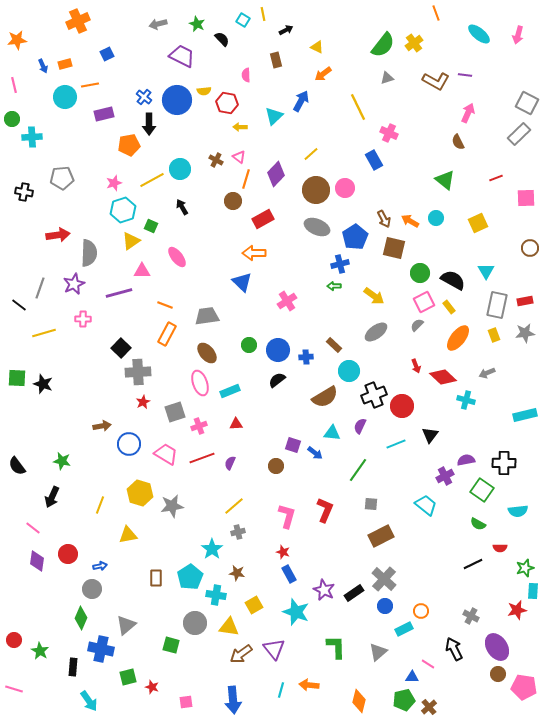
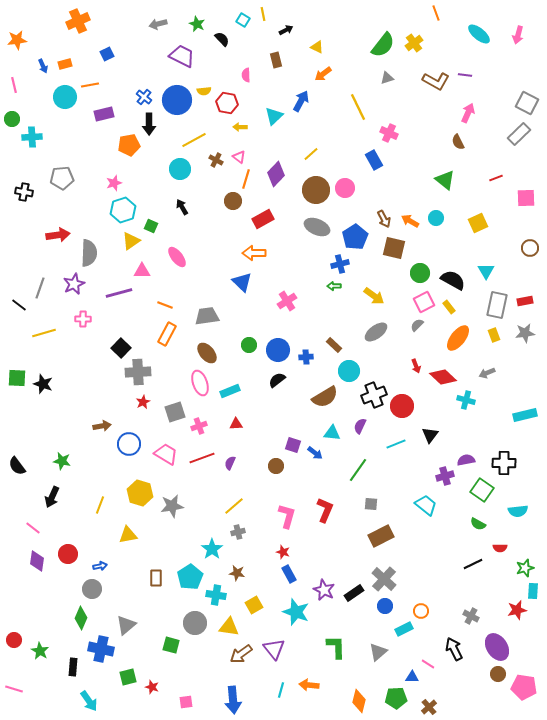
yellow line at (152, 180): moved 42 px right, 40 px up
purple cross at (445, 476): rotated 12 degrees clockwise
green pentagon at (404, 700): moved 8 px left, 2 px up; rotated 10 degrees clockwise
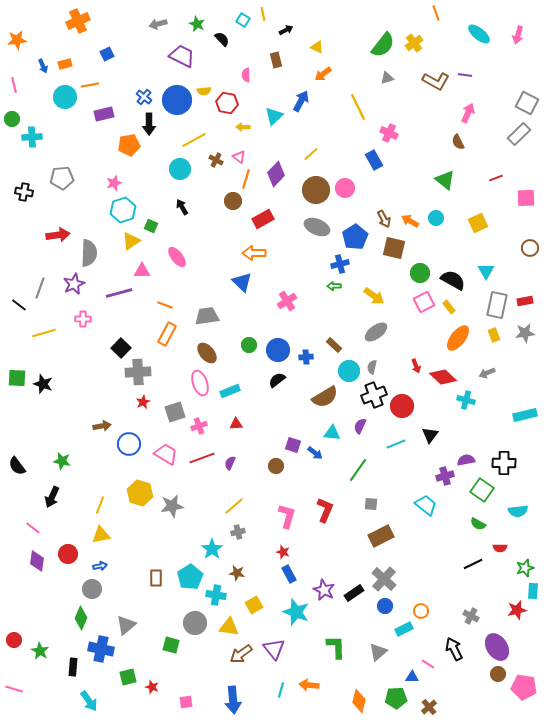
yellow arrow at (240, 127): moved 3 px right
gray semicircle at (417, 325): moved 45 px left, 42 px down; rotated 32 degrees counterclockwise
yellow triangle at (128, 535): moved 27 px left
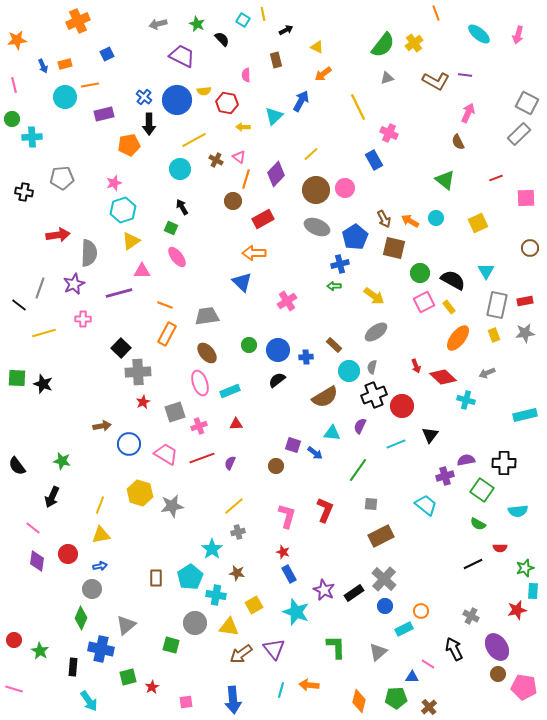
green square at (151, 226): moved 20 px right, 2 px down
red star at (152, 687): rotated 24 degrees clockwise
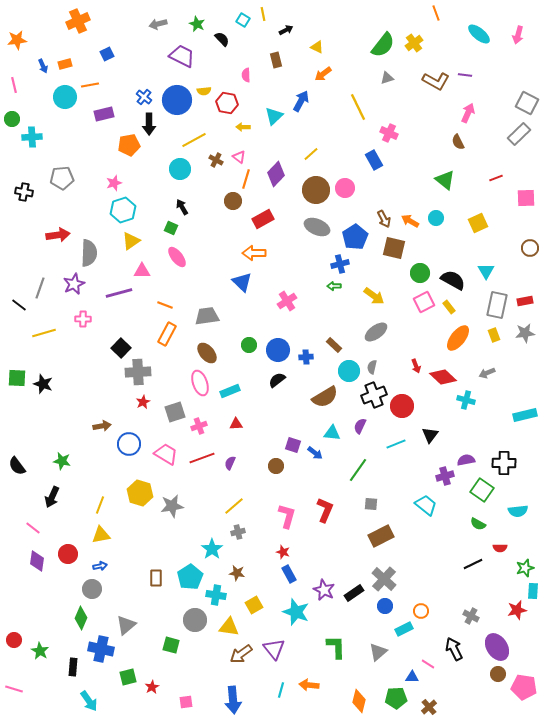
gray circle at (195, 623): moved 3 px up
